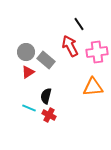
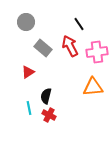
gray circle: moved 30 px up
gray rectangle: moved 3 px left, 12 px up
cyan line: rotated 56 degrees clockwise
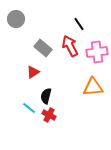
gray circle: moved 10 px left, 3 px up
red triangle: moved 5 px right
cyan line: rotated 40 degrees counterclockwise
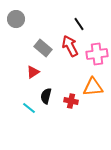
pink cross: moved 2 px down
red cross: moved 22 px right, 14 px up; rotated 16 degrees counterclockwise
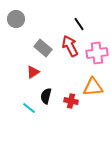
pink cross: moved 1 px up
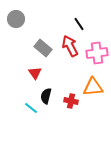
red triangle: moved 2 px right, 1 px down; rotated 32 degrees counterclockwise
cyan line: moved 2 px right
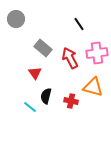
red arrow: moved 12 px down
orange triangle: rotated 20 degrees clockwise
cyan line: moved 1 px left, 1 px up
